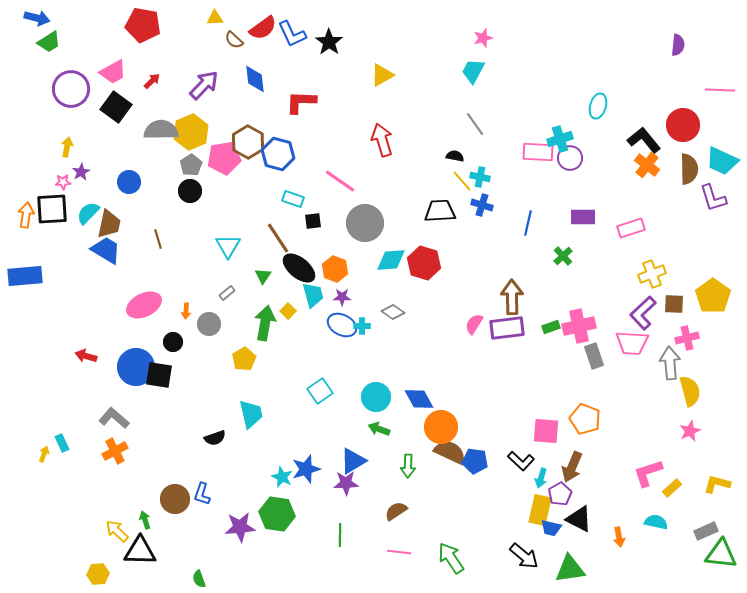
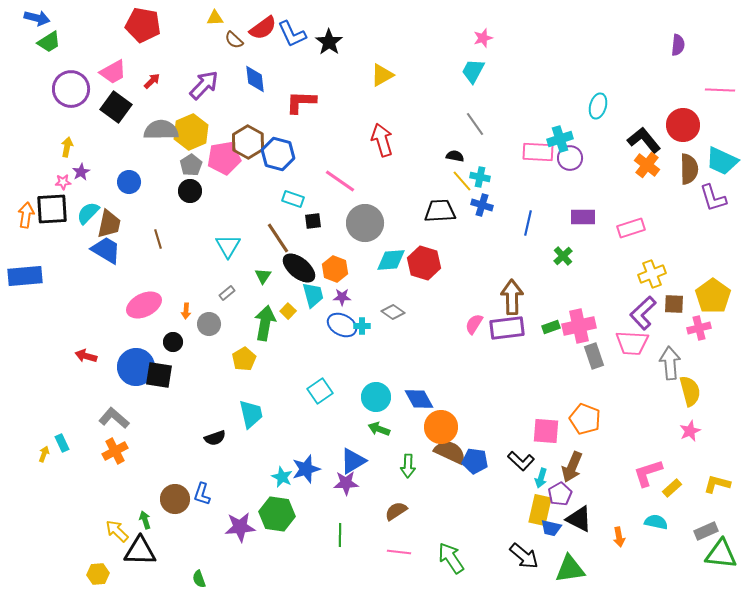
pink cross at (687, 338): moved 12 px right, 10 px up
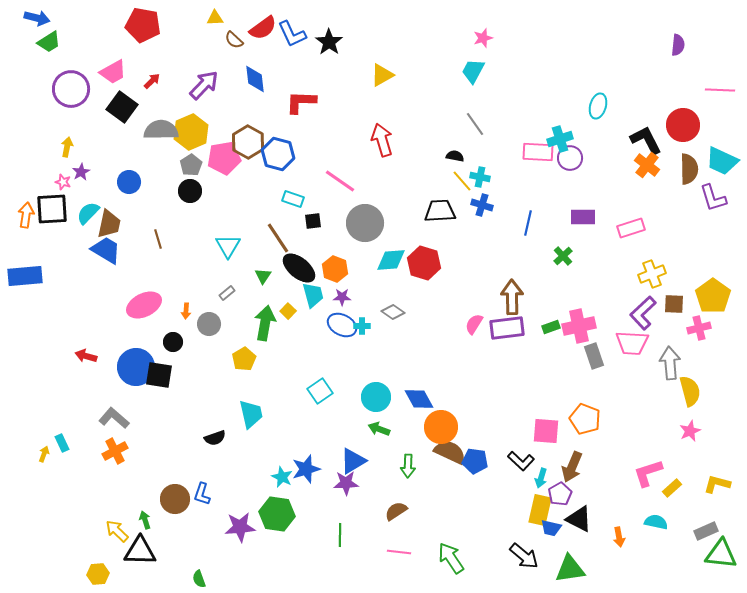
black square at (116, 107): moved 6 px right
black L-shape at (644, 140): moved 2 px right; rotated 12 degrees clockwise
pink star at (63, 182): rotated 21 degrees clockwise
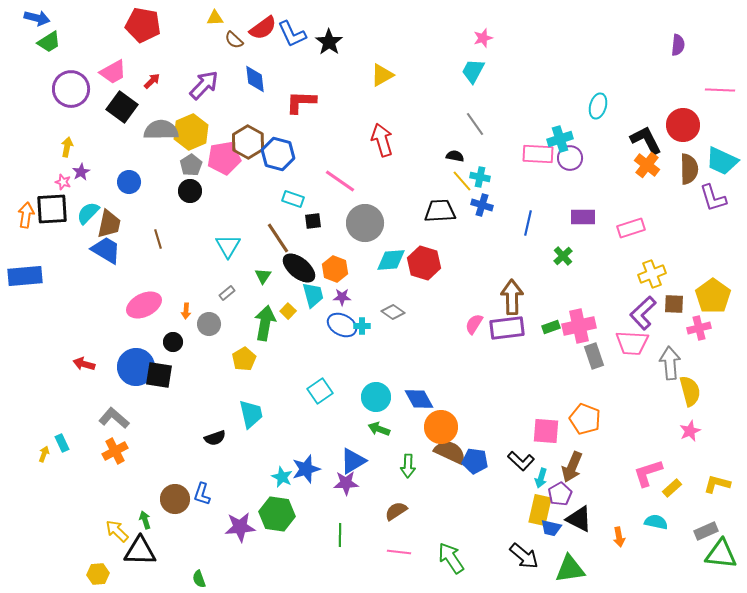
pink rectangle at (538, 152): moved 2 px down
red arrow at (86, 356): moved 2 px left, 8 px down
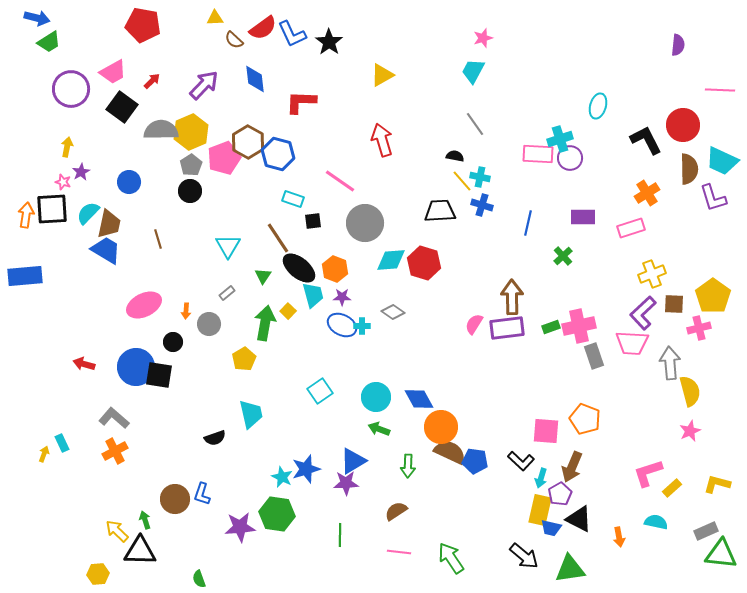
pink pentagon at (224, 158): rotated 12 degrees counterclockwise
orange cross at (647, 165): moved 28 px down; rotated 20 degrees clockwise
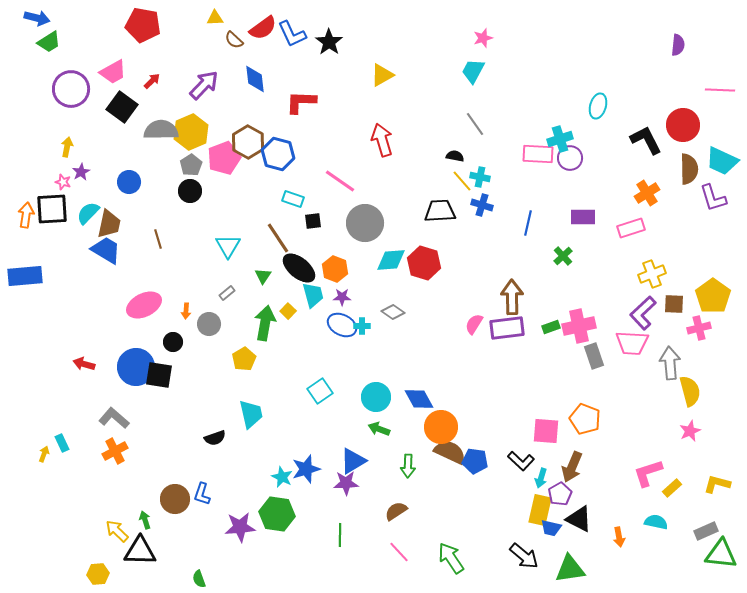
pink line at (399, 552): rotated 40 degrees clockwise
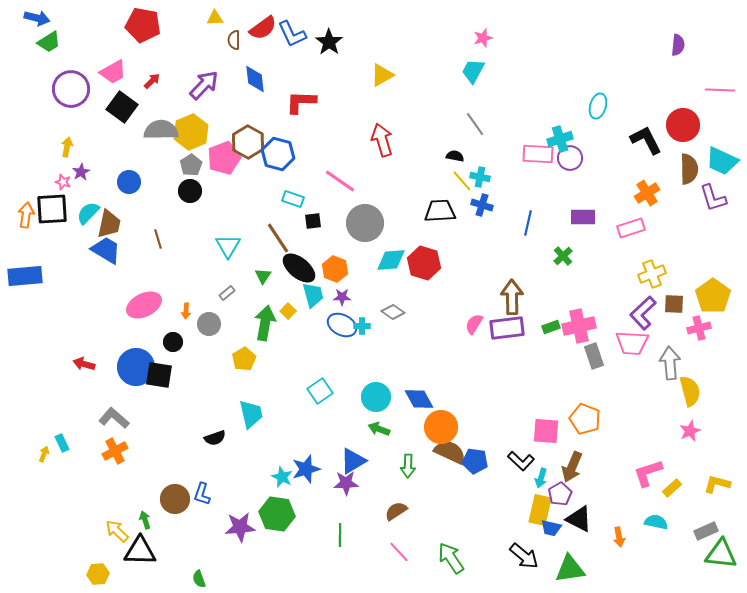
brown semicircle at (234, 40): rotated 48 degrees clockwise
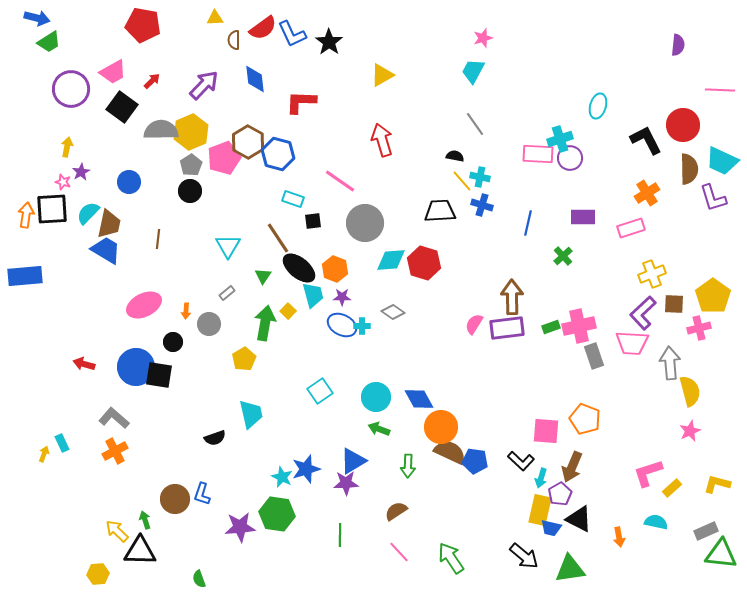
brown line at (158, 239): rotated 24 degrees clockwise
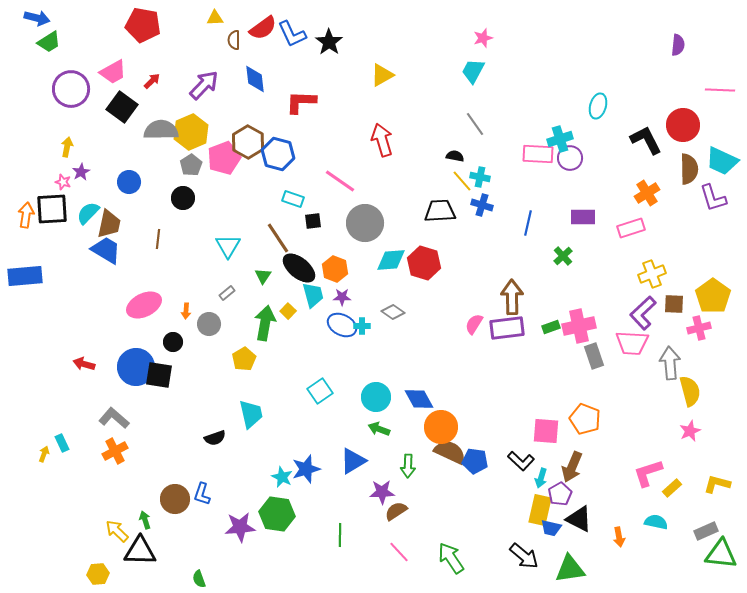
black circle at (190, 191): moved 7 px left, 7 px down
purple star at (346, 483): moved 36 px right, 9 px down
